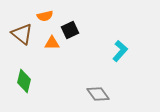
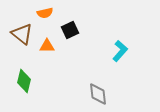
orange semicircle: moved 3 px up
orange triangle: moved 5 px left, 3 px down
gray diamond: rotated 30 degrees clockwise
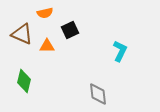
brown triangle: rotated 15 degrees counterclockwise
cyan L-shape: rotated 15 degrees counterclockwise
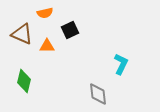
cyan L-shape: moved 1 px right, 13 px down
